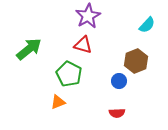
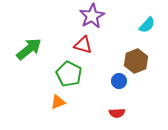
purple star: moved 4 px right
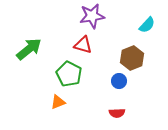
purple star: rotated 20 degrees clockwise
brown hexagon: moved 4 px left, 3 px up
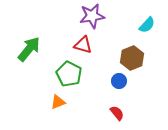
green arrow: rotated 12 degrees counterclockwise
red semicircle: rotated 126 degrees counterclockwise
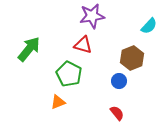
cyan semicircle: moved 2 px right, 1 px down
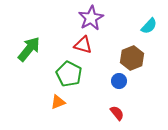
purple star: moved 1 px left, 2 px down; rotated 20 degrees counterclockwise
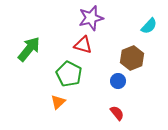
purple star: rotated 15 degrees clockwise
blue circle: moved 1 px left
orange triangle: rotated 21 degrees counterclockwise
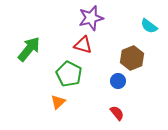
cyan semicircle: rotated 84 degrees clockwise
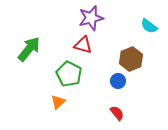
brown hexagon: moved 1 px left, 1 px down
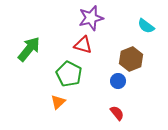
cyan semicircle: moved 3 px left
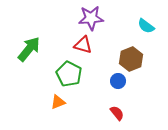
purple star: rotated 10 degrees clockwise
orange triangle: rotated 21 degrees clockwise
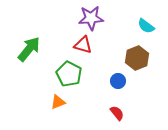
brown hexagon: moved 6 px right, 1 px up
